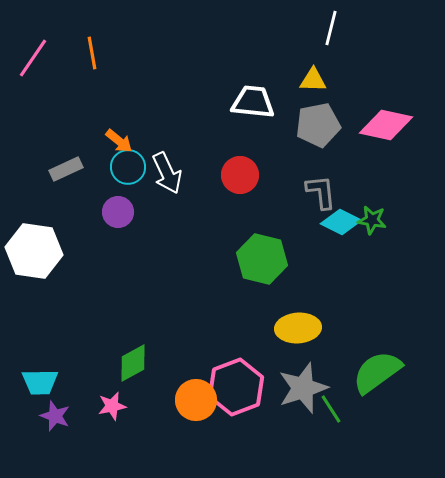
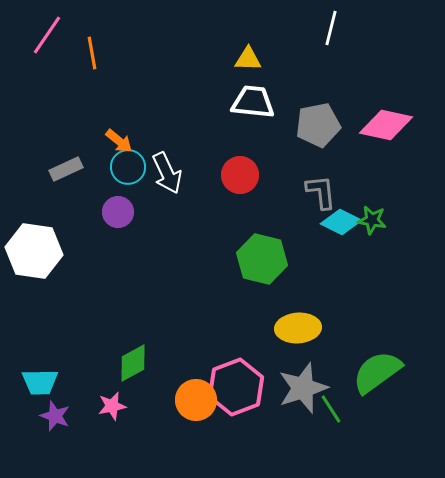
pink line: moved 14 px right, 23 px up
yellow triangle: moved 65 px left, 21 px up
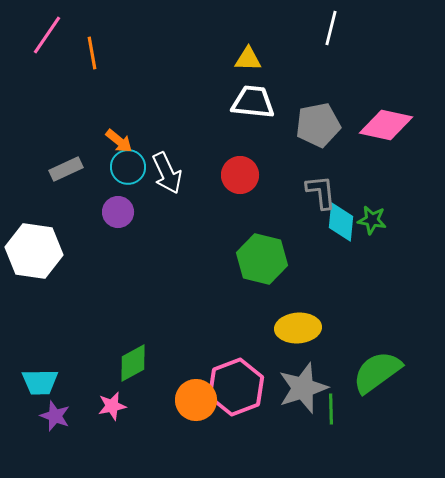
cyan diamond: rotated 69 degrees clockwise
green line: rotated 32 degrees clockwise
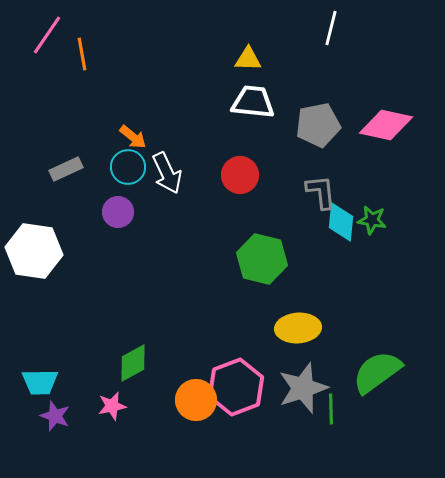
orange line: moved 10 px left, 1 px down
orange arrow: moved 14 px right, 4 px up
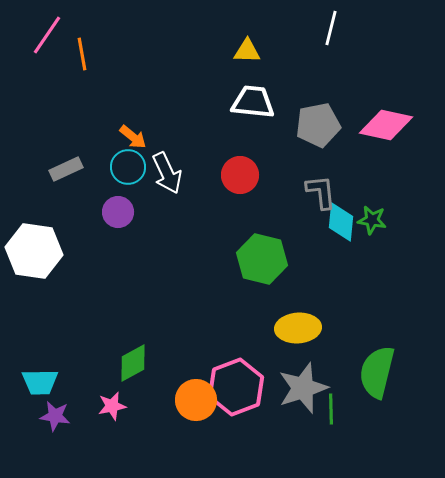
yellow triangle: moved 1 px left, 8 px up
green semicircle: rotated 40 degrees counterclockwise
purple star: rotated 12 degrees counterclockwise
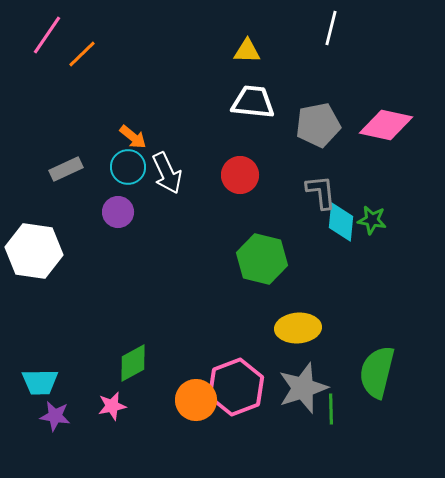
orange line: rotated 56 degrees clockwise
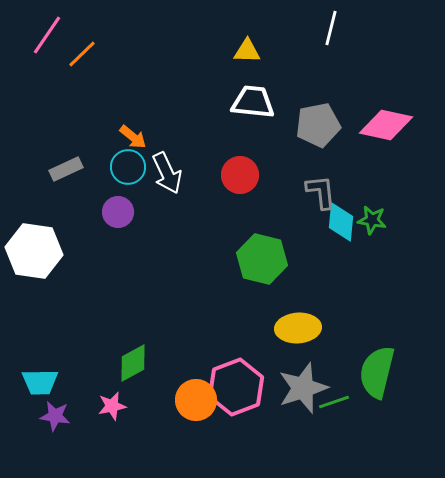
green line: moved 3 px right, 7 px up; rotated 72 degrees clockwise
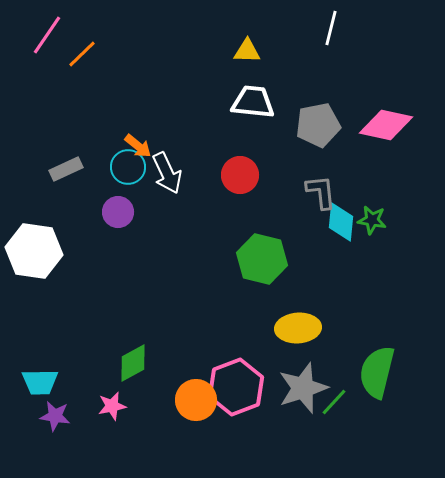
orange arrow: moved 5 px right, 9 px down
green line: rotated 28 degrees counterclockwise
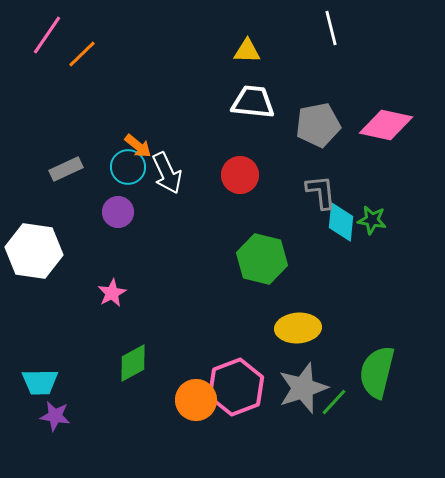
white line: rotated 28 degrees counterclockwise
pink star: moved 113 px up; rotated 16 degrees counterclockwise
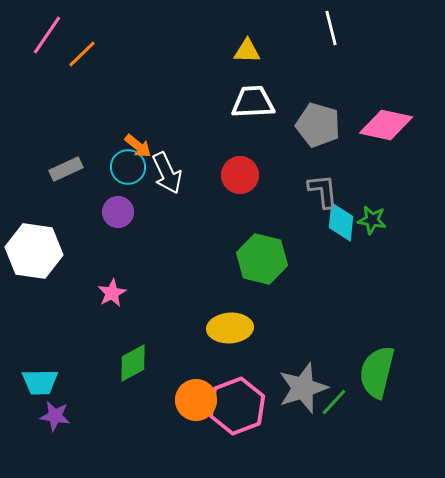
white trapezoid: rotated 9 degrees counterclockwise
gray pentagon: rotated 27 degrees clockwise
gray L-shape: moved 2 px right, 1 px up
yellow ellipse: moved 68 px left
pink hexagon: moved 1 px right, 19 px down
